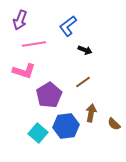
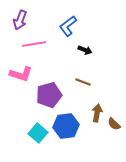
pink L-shape: moved 3 px left, 3 px down
brown line: rotated 56 degrees clockwise
purple pentagon: rotated 15 degrees clockwise
brown arrow: moved 6 px right
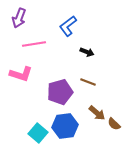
purple arrow: moved 1 px left, 2 px up
black arrow: moved 2 px right, 2 px down
brown line: moved 5 px right
purple pentagon: moved 11 px right, 3 px up
brown arrow: rotated 120 degrees clockwise
blue hexagon: moved 1 px left
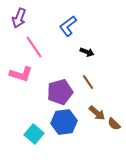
pink line: moved 3 px down; rotated 65 degrees clockwise
brown line: rotated 35 degrees clockwise
blue hexagon: moved 1 px left, 4 px up
cyan square: moved 4 px left, 1 px down
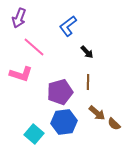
pink line: rotated 15 degrees counterclockwise
black arrow: rotated 24 degrees clockwise
brown line: rotated 35 degrees clockwise
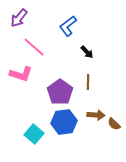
purple arrow: rotated 18 degrees clockwise
purple pentagon: rotated 20 degrees counterclockwise
brown arrow: moved 1 px left, 2 px down; rotated 36 degrees counterclockwise
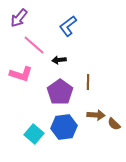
pink line: moved 2 px up
black arrow: moved 28 px left, 8 px down; rotated 128 degrees clockwise
blue hexagon: moved 5 px down
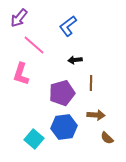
black arrow: moved 16 px right
pink L-shape: rotated 90 degrees clockwise
brown line: moved 3 px right, 1 px down
purple pentagon: moved 2 px right, 1 px down; rotated 20 degrees clockwise
brown semicircle: moved 7 px left, 14 px down
cyan square: moved 5 px down
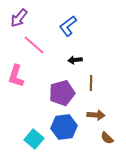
pink L-shape: moved 5 px left, 2 px down
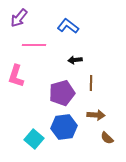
blue L-shape: rotated 75 degrees clockwise
pink line: rotated 40 degrees counterclockwise
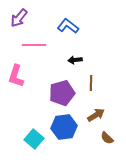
brown arrow: rotated 36 degrees counterclockwise
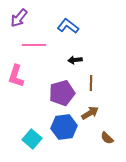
brown arrow: moved 6 px left, 2 px up
cyan square: moved 2 px left
